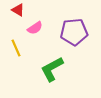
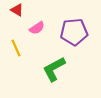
red triangle: moved 1 px left
pink semicircle: moved 2 px right
green L-shape: moved 2 px right
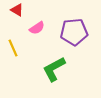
yellow line: moved 3 px left
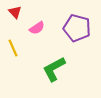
red triangle: moved 2 px left, 2 px down; rotated 16 degrees clockwise
purple pentagon: moved 3 px right, 4 px up; rotated 20 degrees clockwise
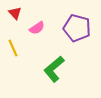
red triangle: moved 1 px down
green L-shape: rotated 12 degrees counterclockwise
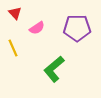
purple pentagon: rotated 16 degrees counterclockwise
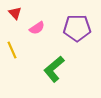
yellow line: moved 1 px left, 2 px down
